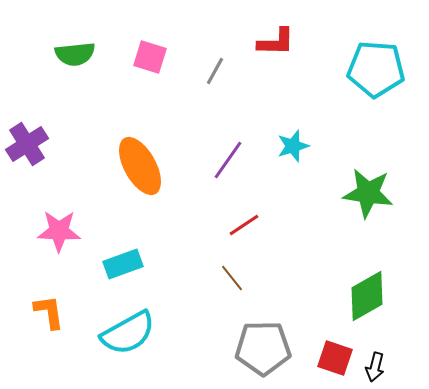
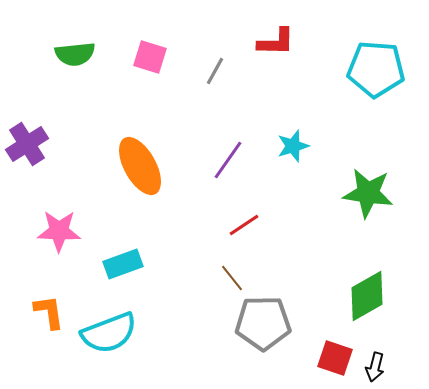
cyan semicircle: moved 19 px left; rotated 8 degrees clockwise
gray pentagon: moved 25 px up
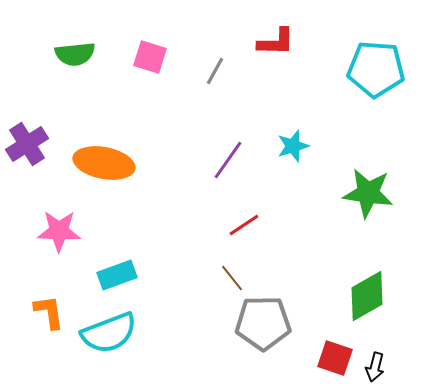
orange ellipse: moved 36 px left, 3 px up; rotated 50 degrees counterclockwise
cyan rectangle: moved 6 px left, 11 px down
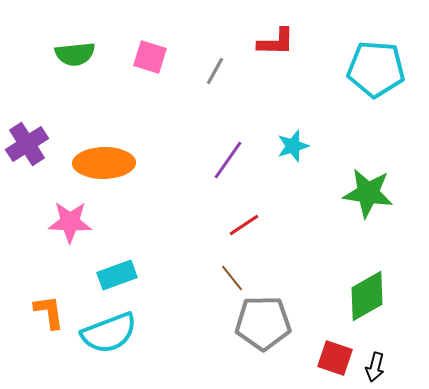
orange ellipse: rotated 12 degrees counterclockwise
pink star: moved 11 px right, 9 px up
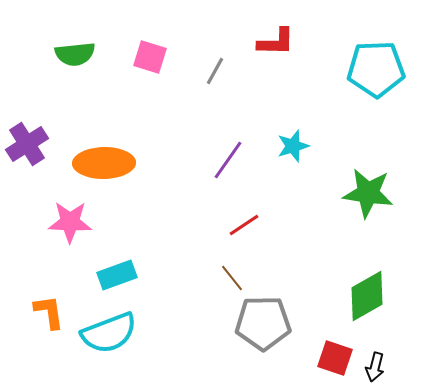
cyan pentagon: rotated 6 degrees counterclockwise
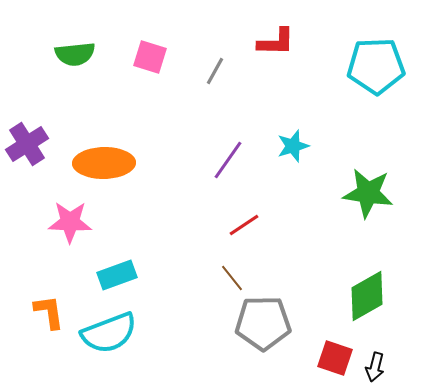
cyan pentagon: moved 3 px up
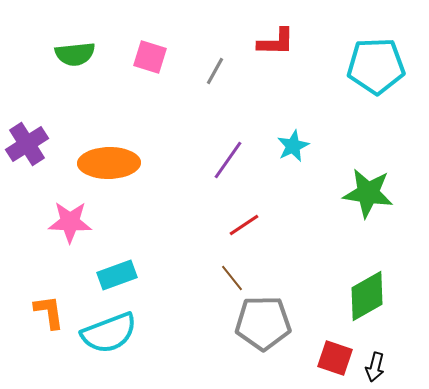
cyan star: rotated 8 degrees counterclockwise
orange ellipse: moved 5 px right
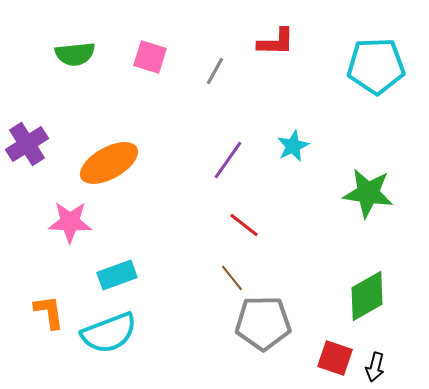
orange ellipse: rotated 28 degrees counterclockwise
red line: rotated 72 degrees clockwise
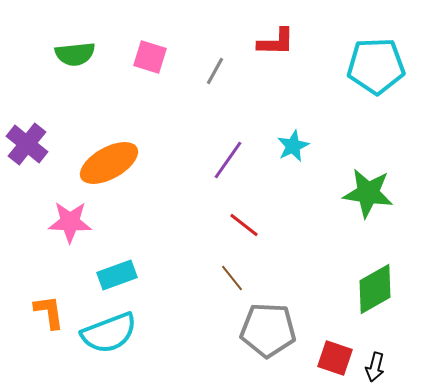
purple cross: rotated 18 degrees counterclockwise
green diamond: moved 8 px right, 7 px up
gray pentagon: moved 5 px right, 7 px down; rotated 4 degrees clockwise
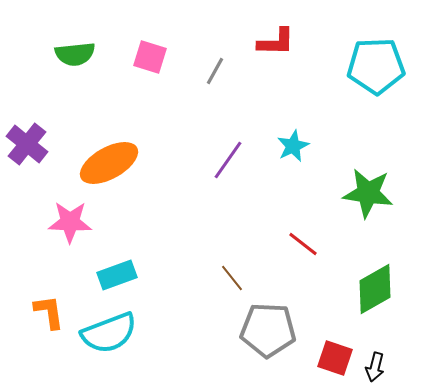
red line: moved 59 px right, 19 px down
